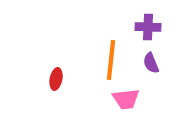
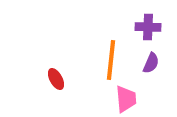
purple semicircle: rotated 135 degrees counterclockwise
red ellipse: rotated 40 degrees counterclockwise
pink trapezoid: rotated 88 degrees counterclockwise
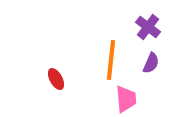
purple cross: rotated 35 degrees clockwise
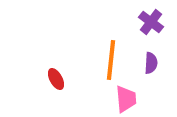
purple cross: moved 3 px right, 5 px up
purple semicircle: rotated 20 degrees counterclockwise
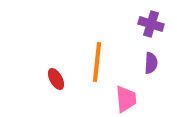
purple cross: moved 2 px down; rotated 20 degrees counterclockwise
orange line: moved 14 px left, 2 px down
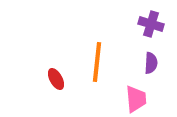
pink trapezoid: moved 10 px right
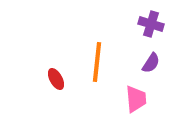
purple semicircle: rotated 30 degrees clockwise
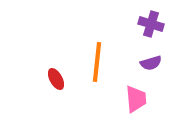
purple semicircle: rotated 40 degrees clockwise
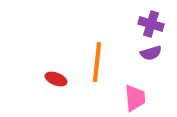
purple semicircle: moved 10 px up
red ellipse: rotated 40 degrees counterclockwise
pink trapezoid: moved 1 px left, 1 px up
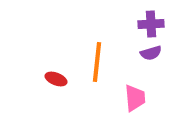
purple cross: rotated 20 degrees counterclockwise
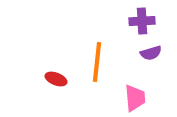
purple cross: moved 9 px left, 3 px up
